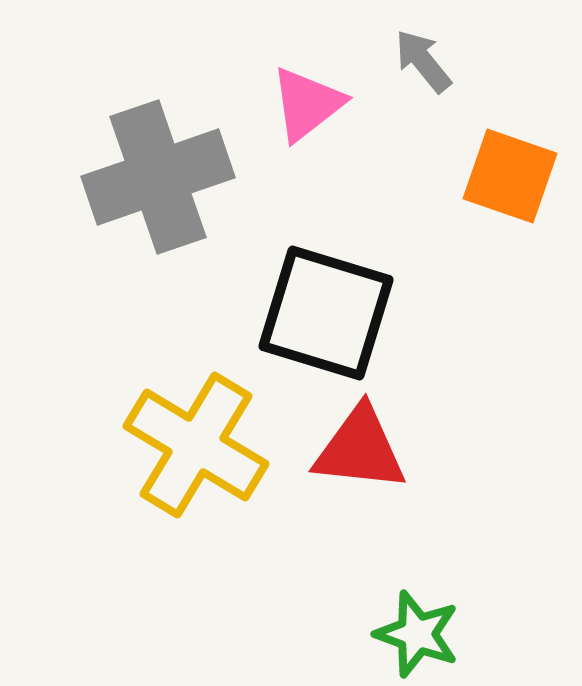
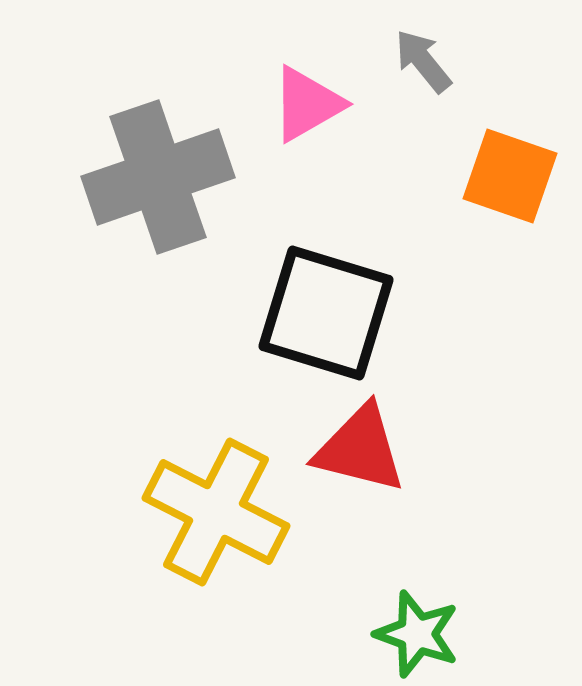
pink triangle: rotated 8 degrees clockwise
yellow cross: moved 20 px right, 67 px down; rotated 4 degrees counterclockwise
red triangle: rotated 8 degrees clockwise
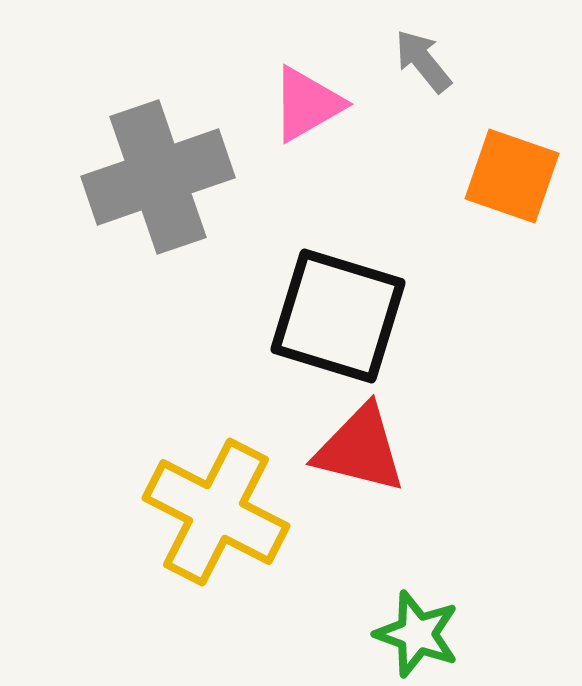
orange square: moved 2 px right
black square: moved 12 px right, 3 px down
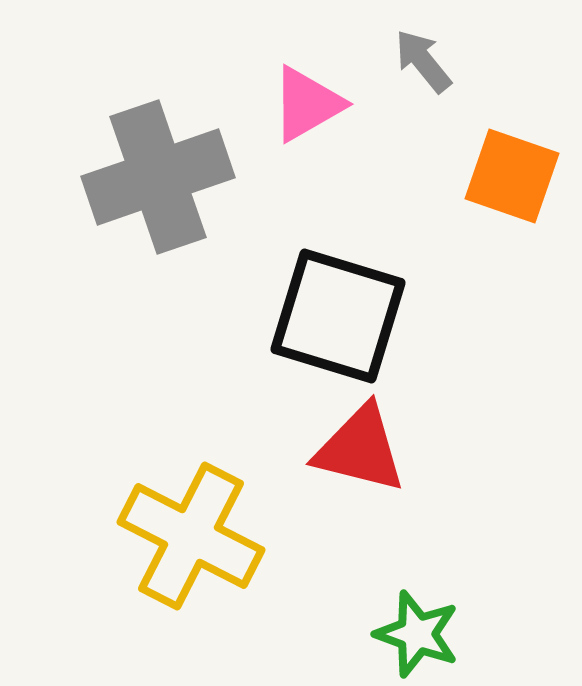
yellow cross: moved 25 px left, 24 px down
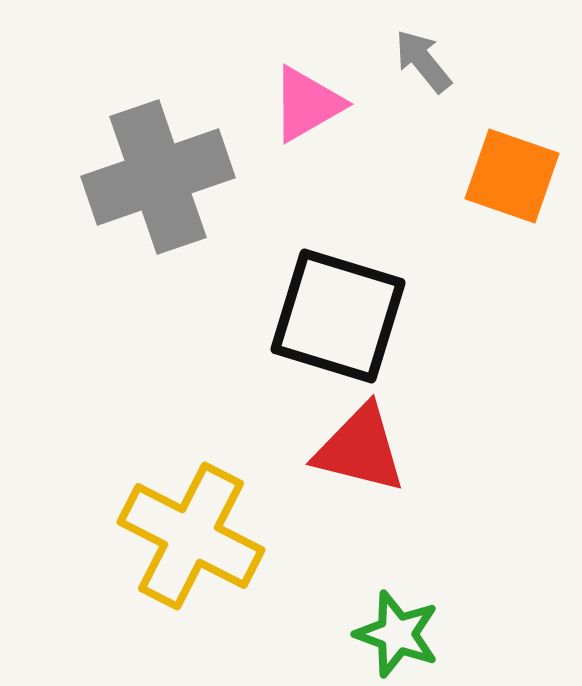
green star: moved 20 px left
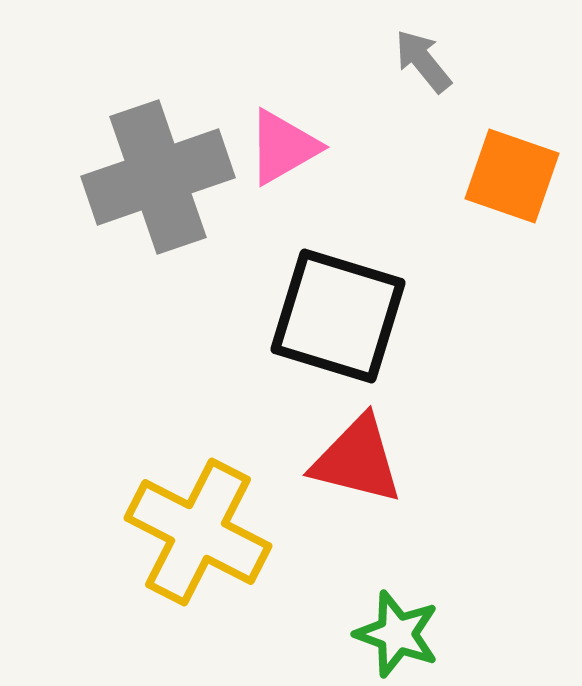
pink triangle: moved 24 px left, 43 px down
red triangle: moved 3 px left, 11 px down
yellow cross: moved 7 px right, 4 px up
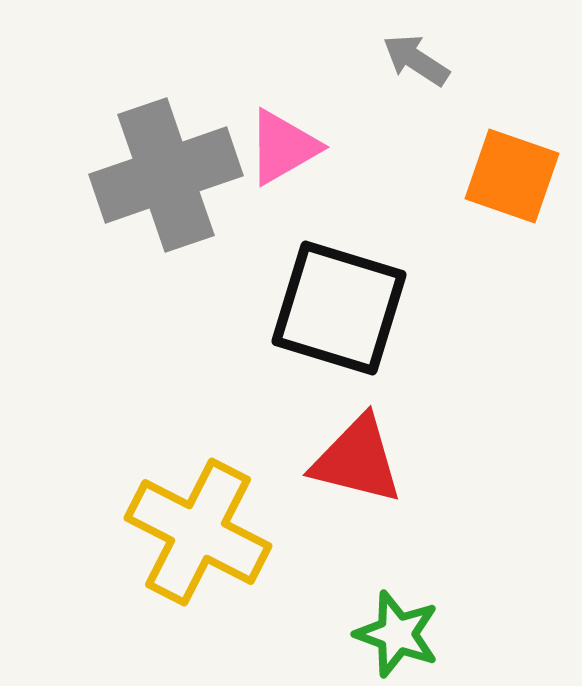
gray arrow: moved 7 px left, 1 px up; rotated 18 degrees counterclockwise
gray cross: moved 8 px right, 2 px up
black square: moved 1 px right, 8 px up
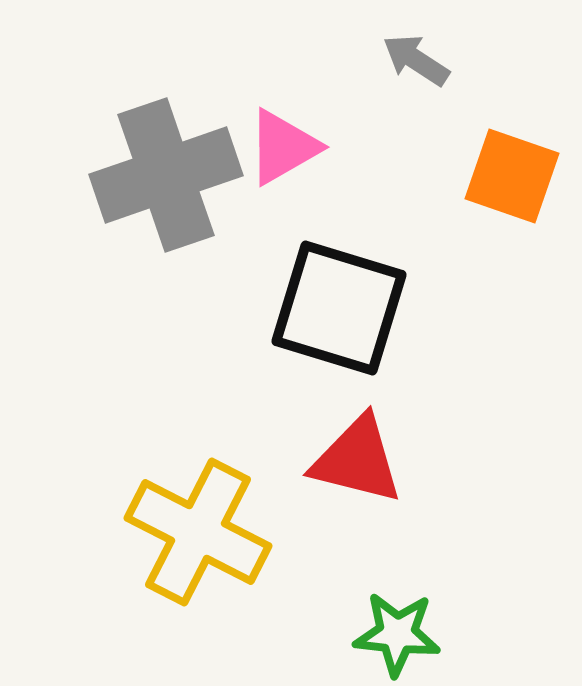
green star: rotated 14 degrees counterclockwise
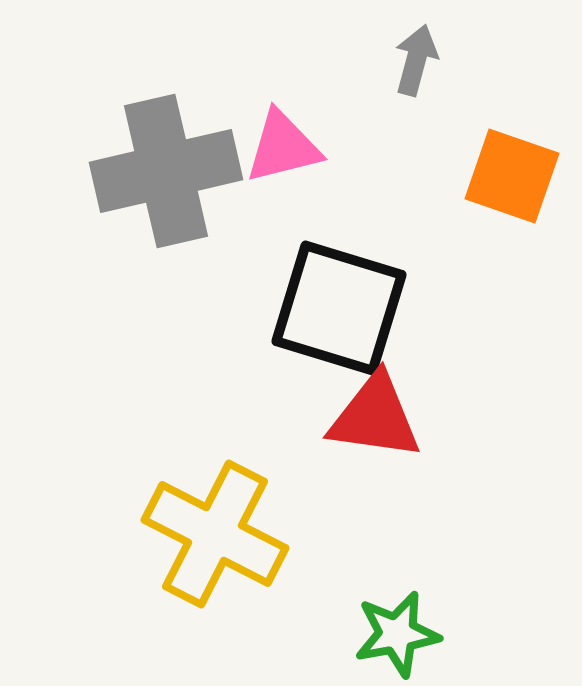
gray arrow: rotated 72 degrees clockwise
pink triangle: rotated 16 degrees clockwise
gray cross: moved 4 px up; rotated 6 degrees clockwise
red triangle: moved 18 px right, 43 px up; rotated 6 degrees counterclockwise
yellow cross: moved 17 px right, 2 px down
green star: rotated 16 degrees counterclockwise
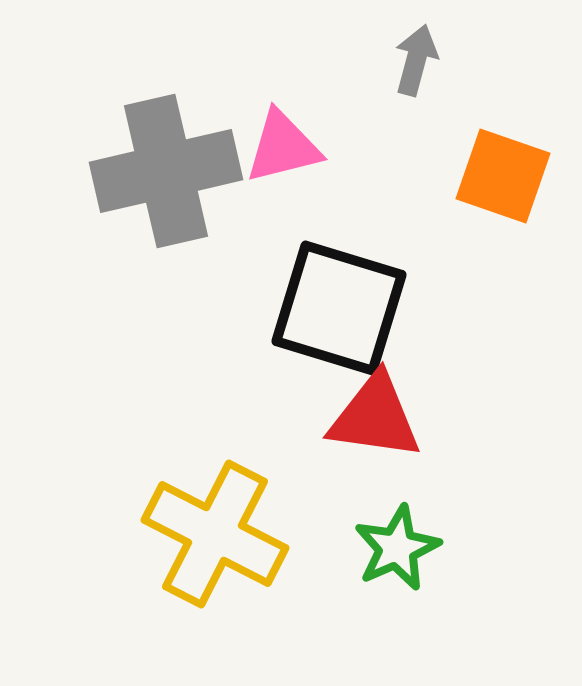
orange square: moved 9 px left
green star: moved 86 px up; rotated 14 degrees counterclockwise
